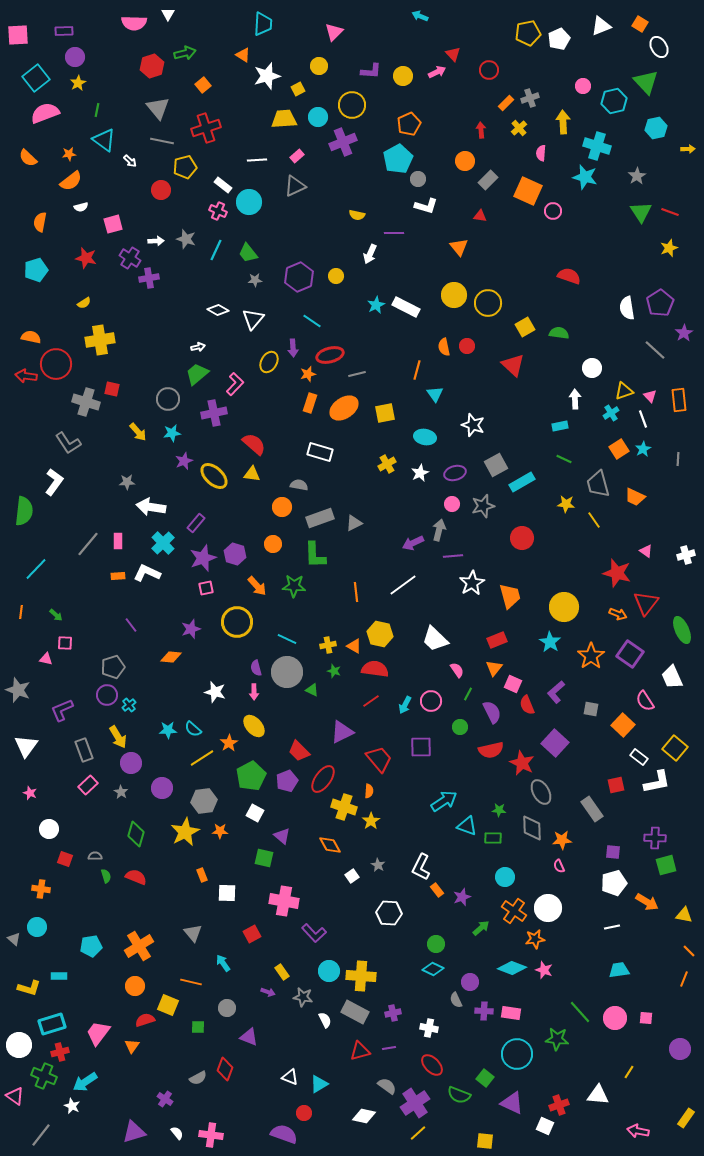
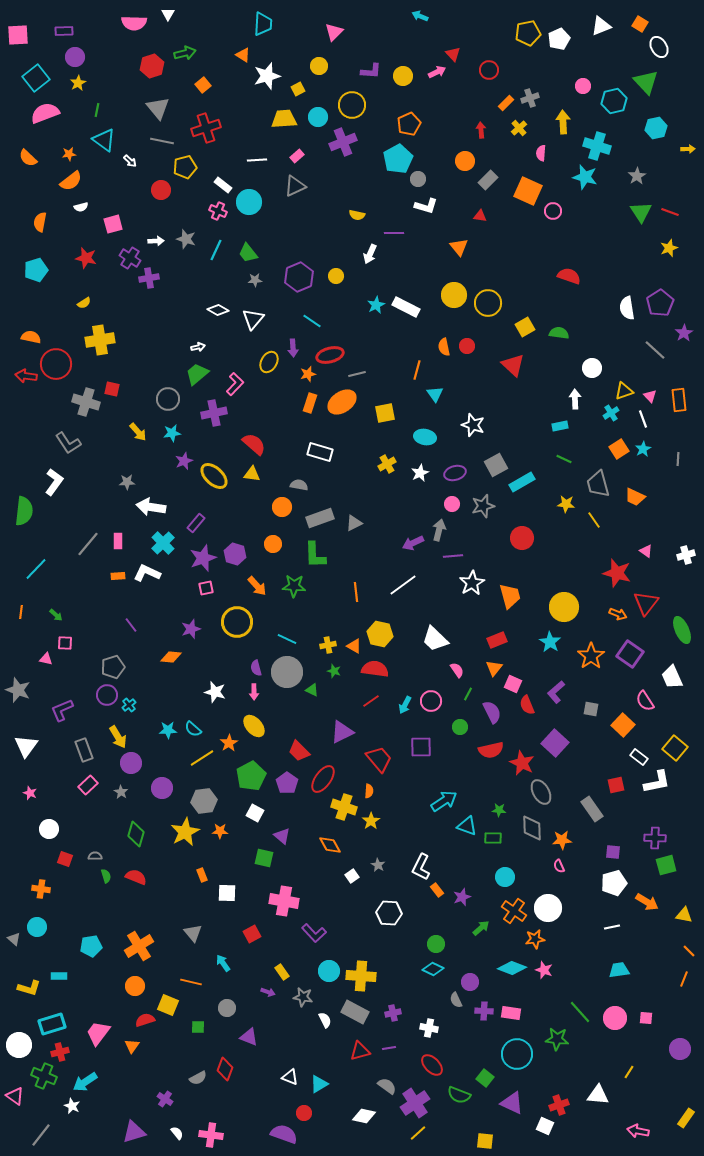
orange ellipse at (344, 408): moved 2 px left, 6 px up
purple pentagon at (287, 781): moved 2 px down; rotated 15 degrees counterclockwise
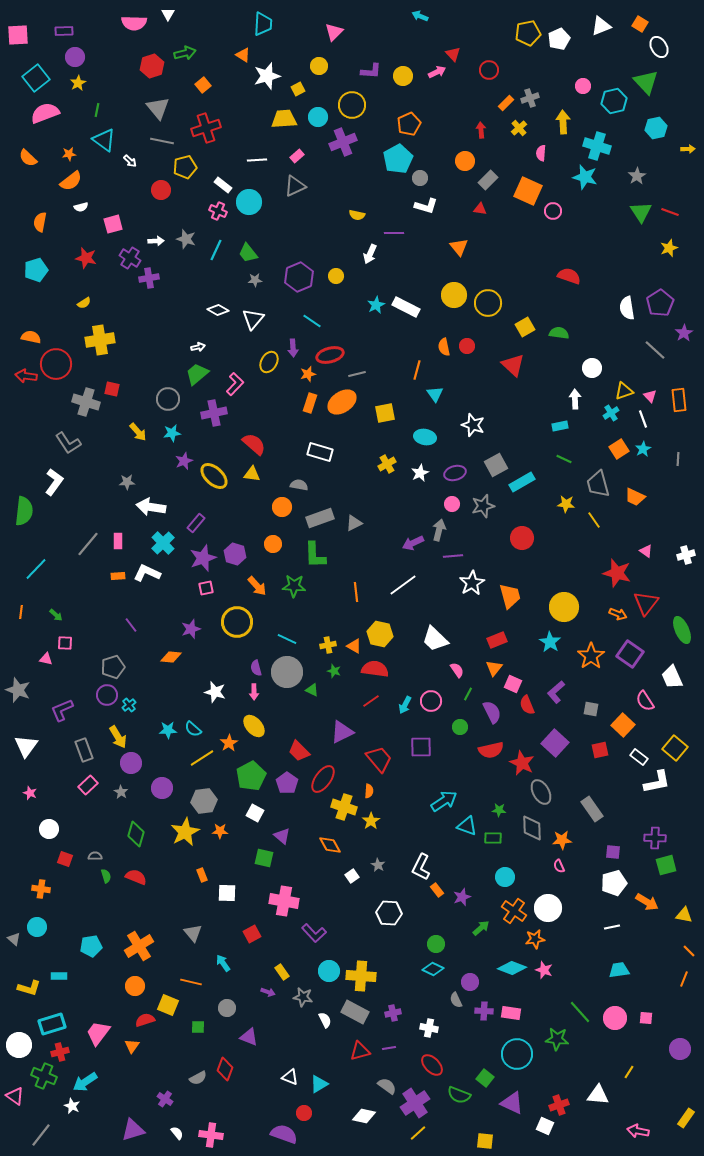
gray circle at (418, 179): moved 2 px right, 1 px up
red triangle at (480, 216): moved 7 px up
red square at (616, 785): moved 16 px left, 35 px up
purple triangle at (134, 1132): moved 1 px left, 2 px up
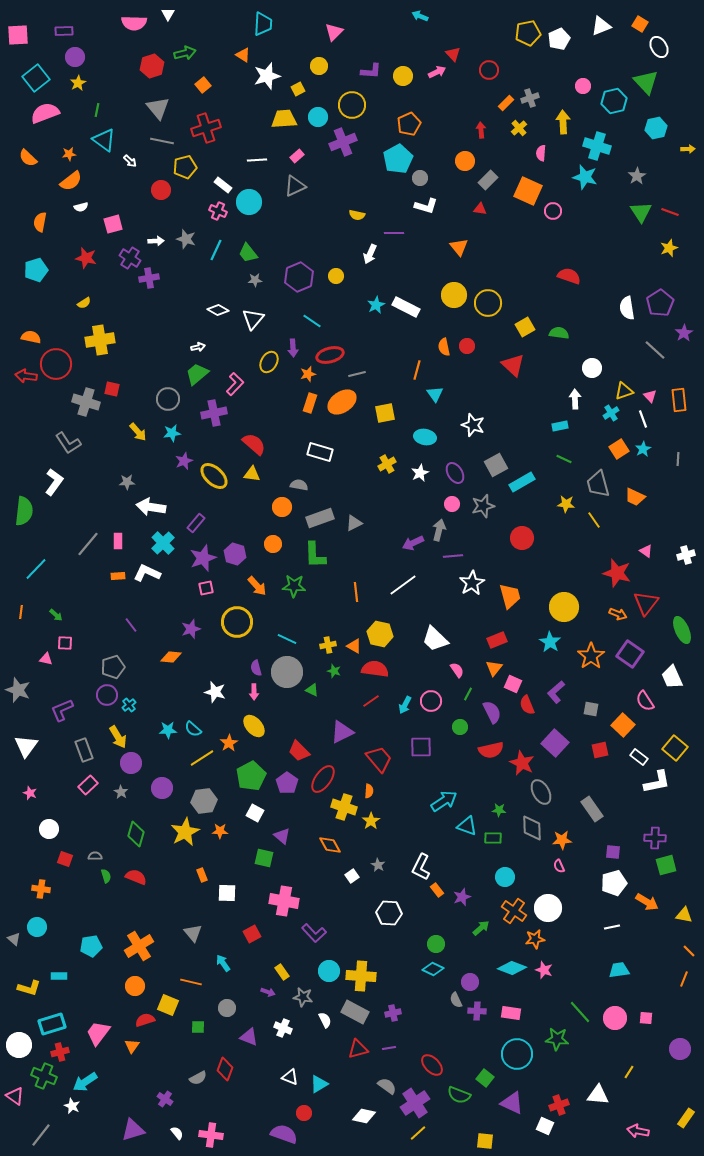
purple ellipse at (455, 473): rotated 75 degrees clockwise
purple cross at (484, 1011): moved 7 px left
white cross at (429, 1028): moved 146 px left; rotated 12 degrees clockwise
red triangle at (360, 1051): moved 2 px left, 2 px up
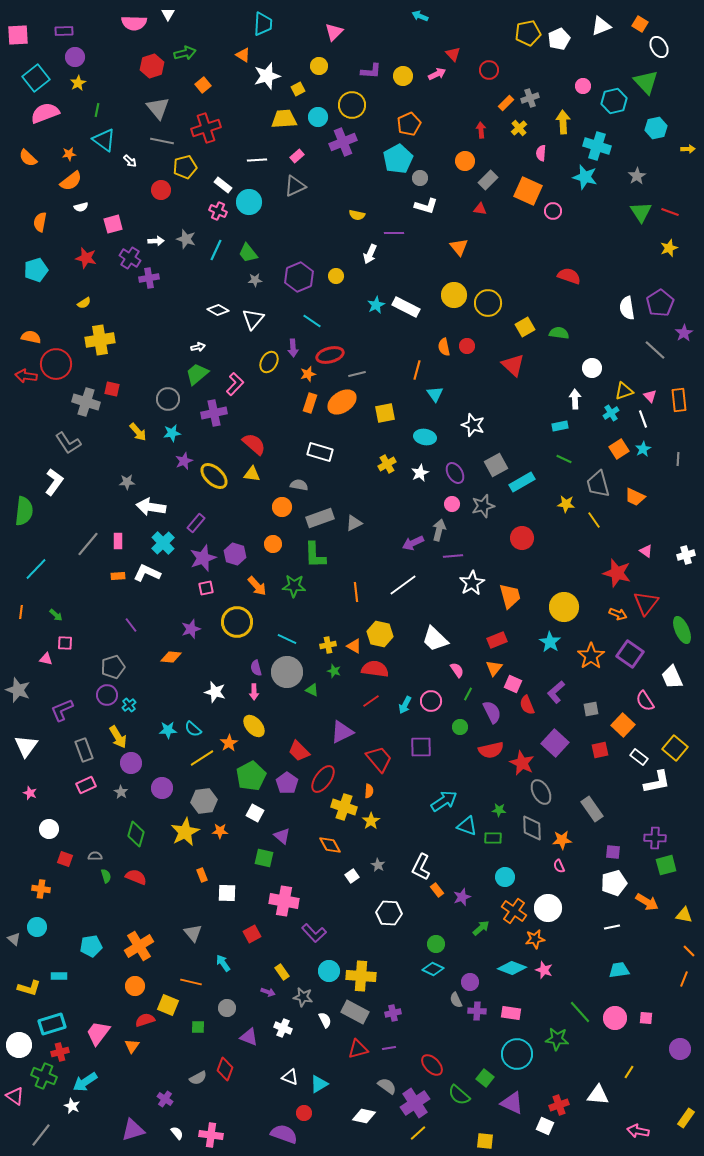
pink arrow at (437, 72): moved 2 px down
gray square at (591, 709): rotated 21 degrees counterclockwise
pink rectangle at (88, 785): moved 2 px left; rotated 18 degrees clockwise
green semicircle at (459, 1095): rotated 20 degrees clockwise
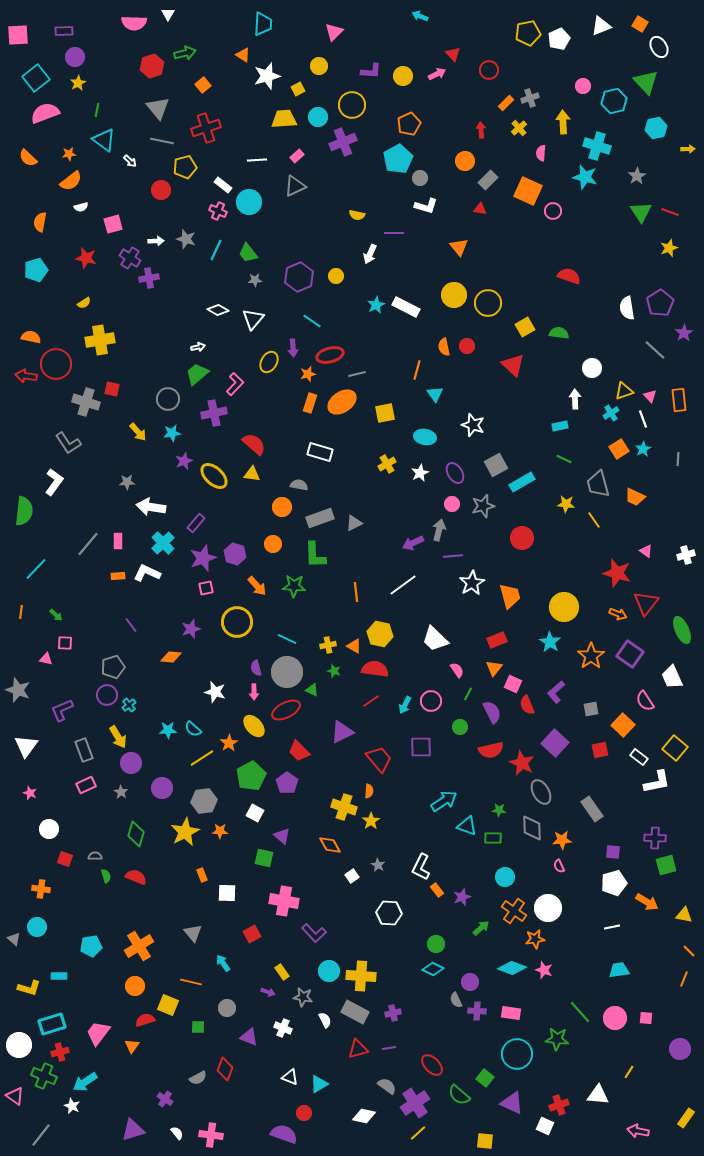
red ellipse at (323, 779): moved 37 px left, 69 px up; rotated 28 degrees clockwise
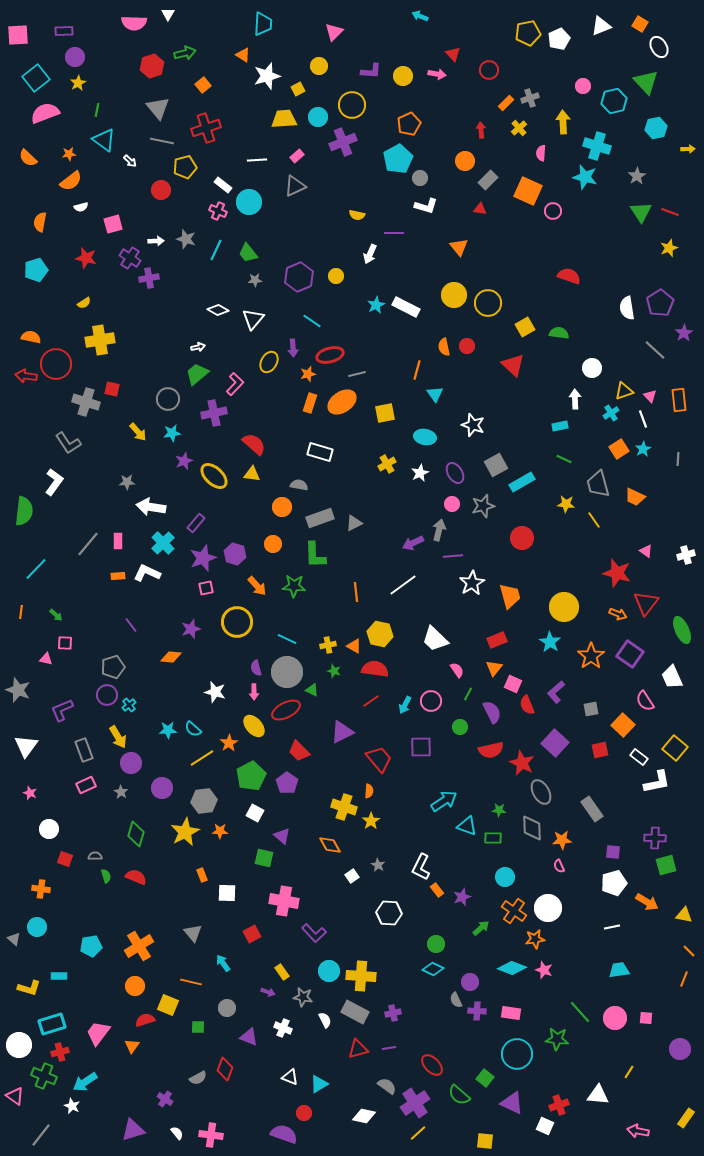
pink arrow at (437, 74): rotated 36 degrees clockwise
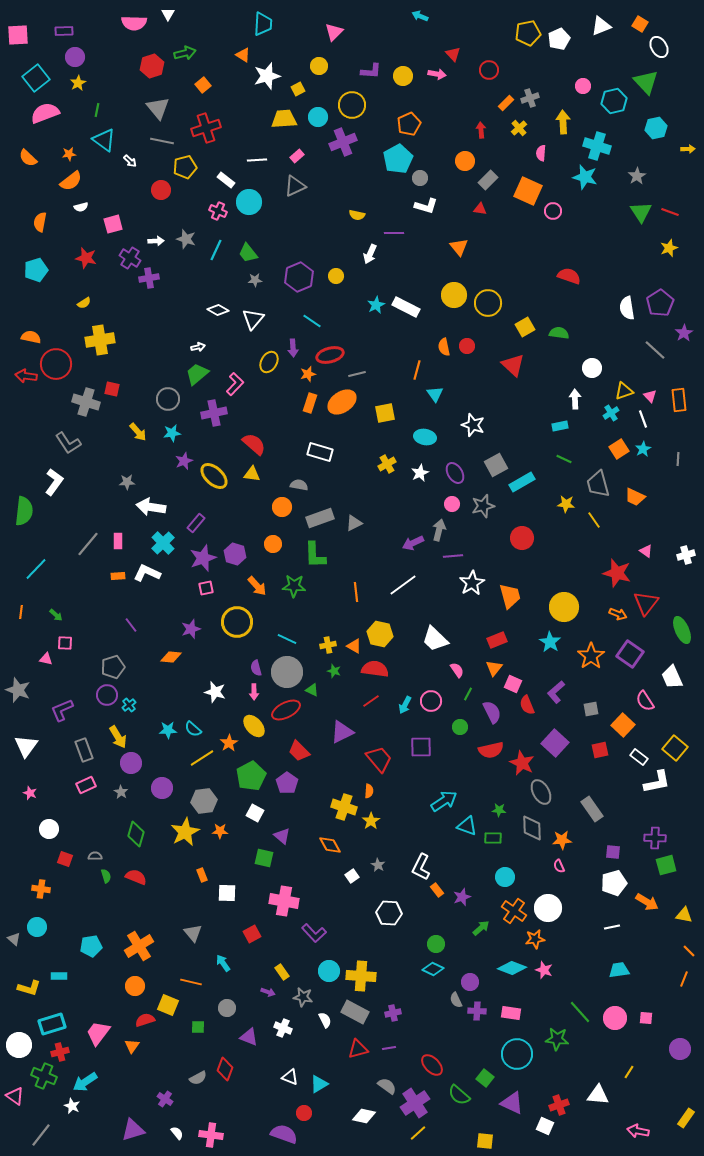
white rectangle at (223, 185): moved 3 px right, 5 px up
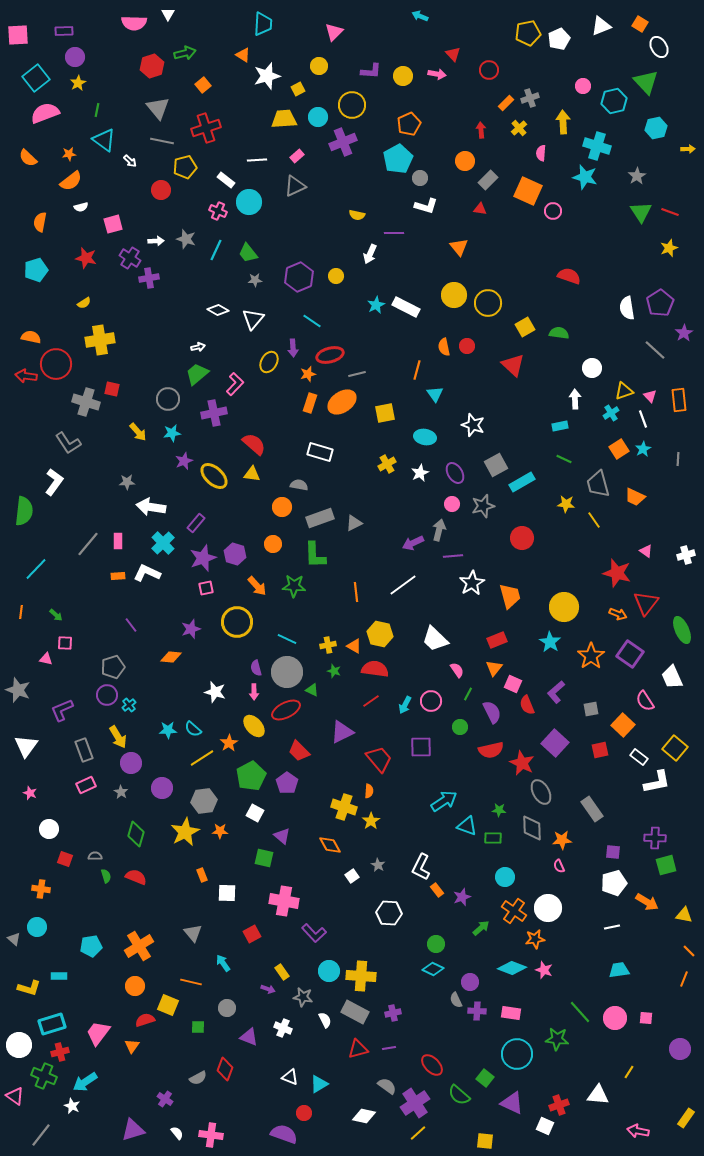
purple arrow at (268, 992): moved 3 px up
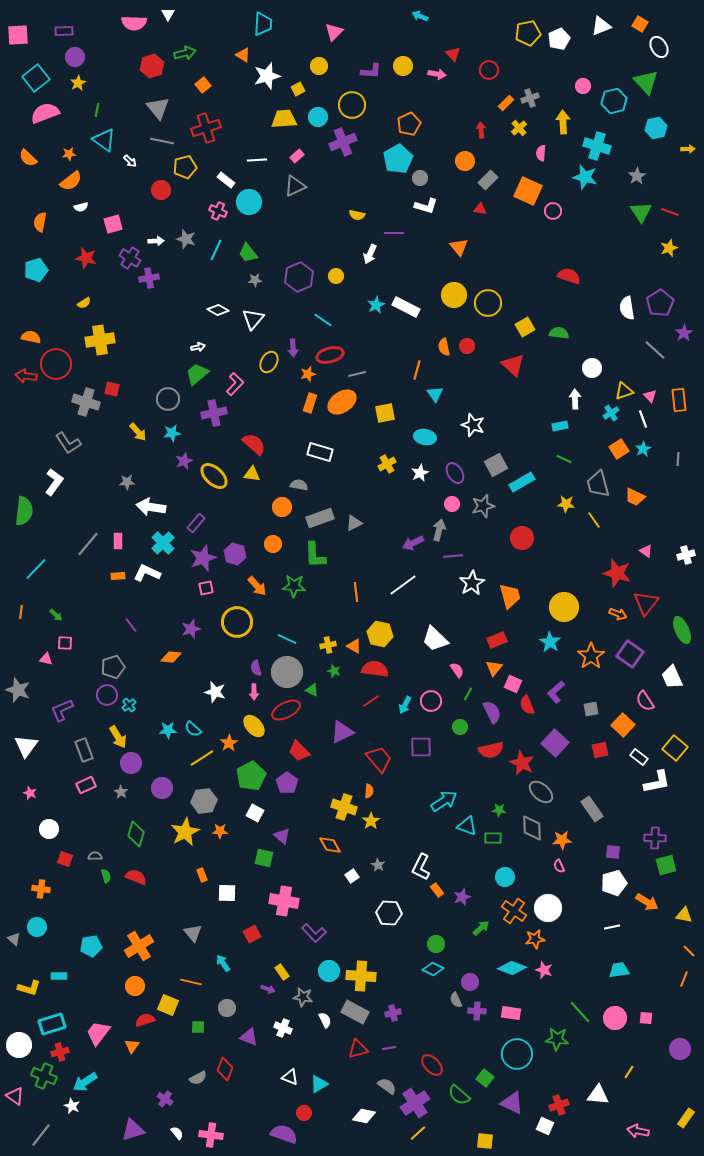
yellow circle at (403, 76): moved 10 px up
cyan line at (312, 321): moved 11 px right, 1 px up
gray ellipse at (541, 792): rotated 20 degrees counterclockwise
